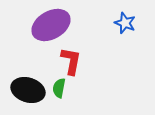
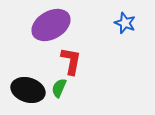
green semicircle: rotated 12 degrees clockwise
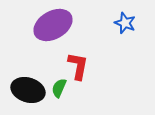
purple ellipse: moved 2 px right
red L-shape: moved 7 px right, 5 px down
